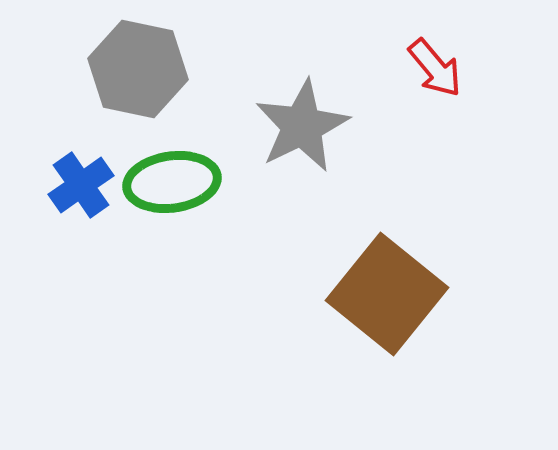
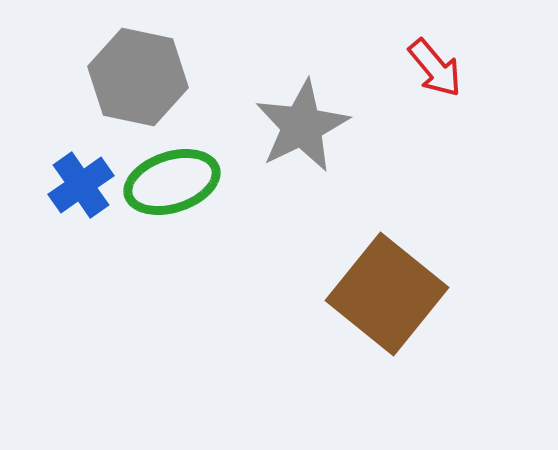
gray hexagon: moved 8 px down
green ellipse: rotated 10 degrees counterclockwise
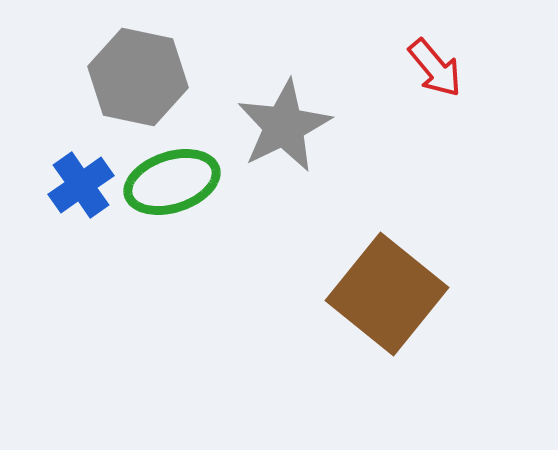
gray star: moved 18 px left
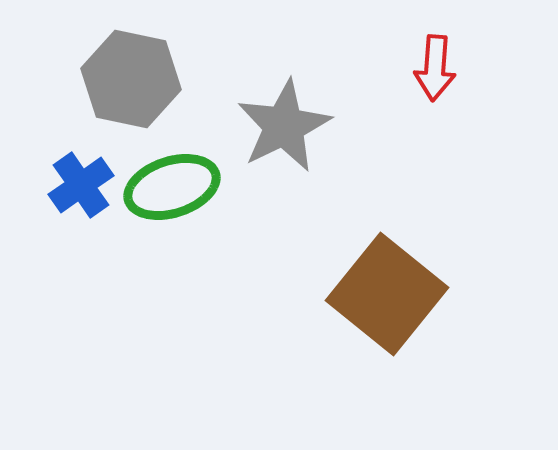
red arrow: rotated 44 degrees clockwise
gray hexagon: moved 7 px left, 2 px down
green ellipse: moved 5 px down
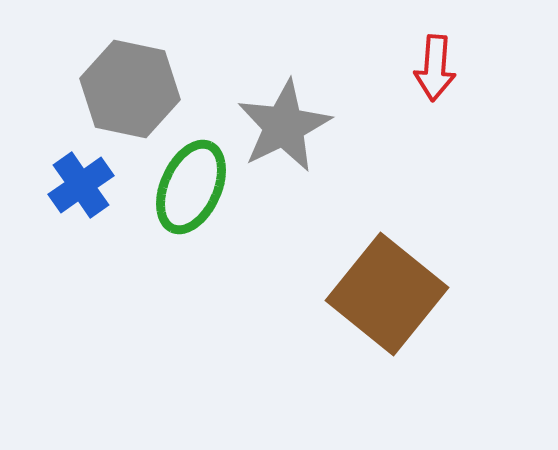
gray hexagon: moved 1 px left, 10 px down
green ellipse: moved 19 px right; rotated 48 degrees counterclockwise
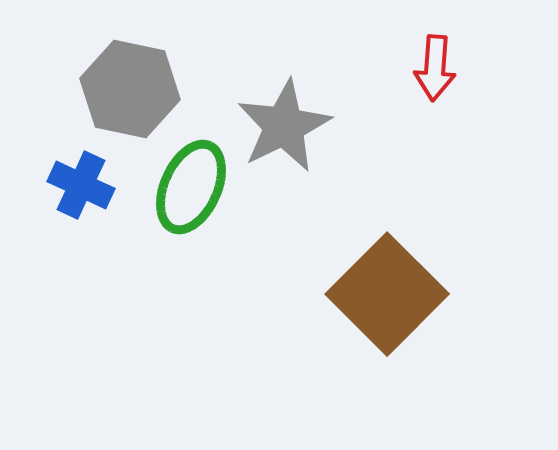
blue cross: rotated 30 degrees counterclockwise
brown square: rotated 6 degrees clockwise
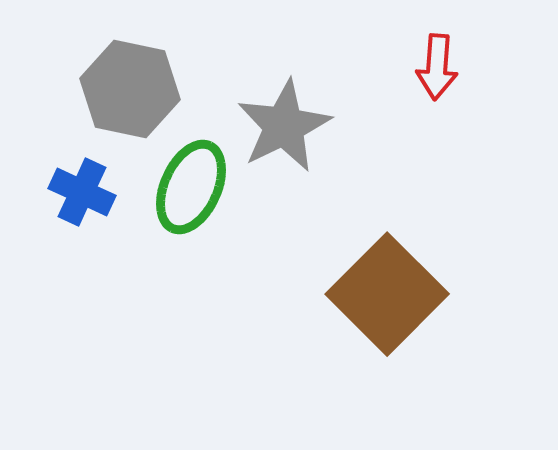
red arrow: moved 2 px right, 1 px up
blue cross: moved 1 px right, 7 px down
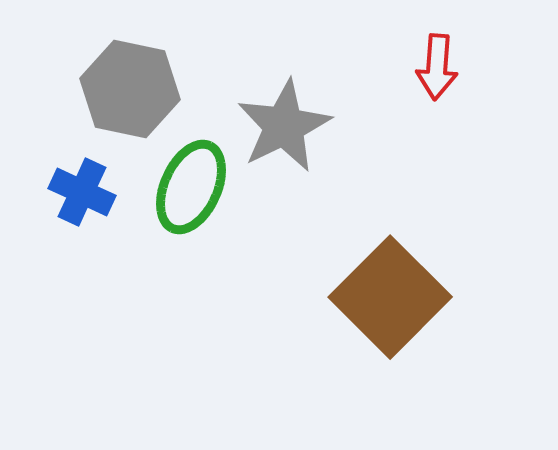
brown square: moved 3 px right, 3 px down
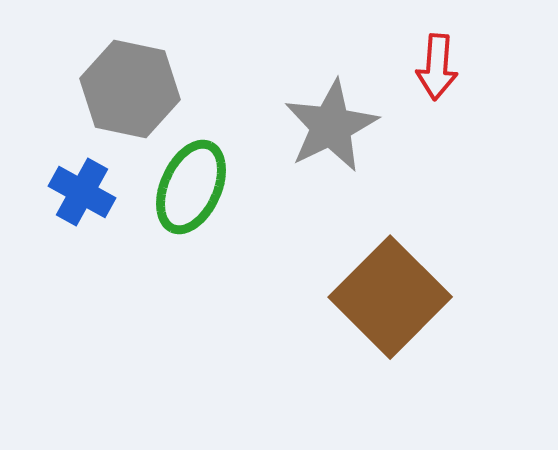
gray star: moved 47 px right
blue cross: rotated 4 degrees clockwise
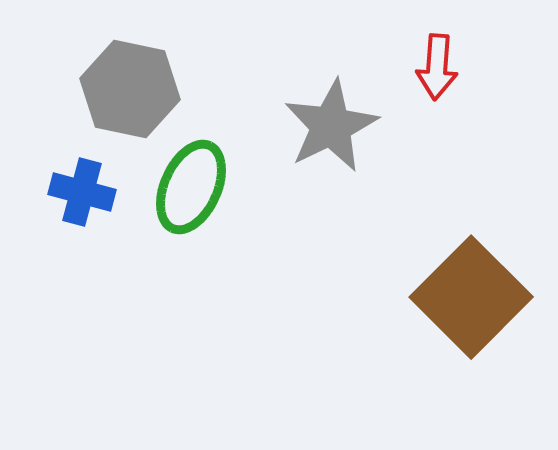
blue cross: rotated 14 degrees counterclockwise
brown square: moved 81 px right
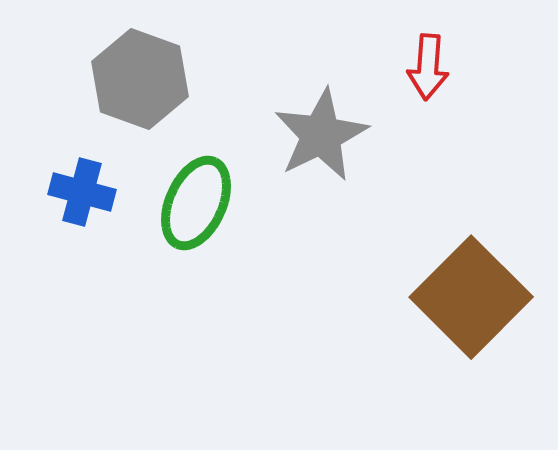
red arrow: moved 9 px left
gray hexagon: moved 10 px right, 10 px up; rotated 8 degrees clockwise
gray star: moved 10 px left, 9 px down
green ellipse: moved 5 px right, 16 px down
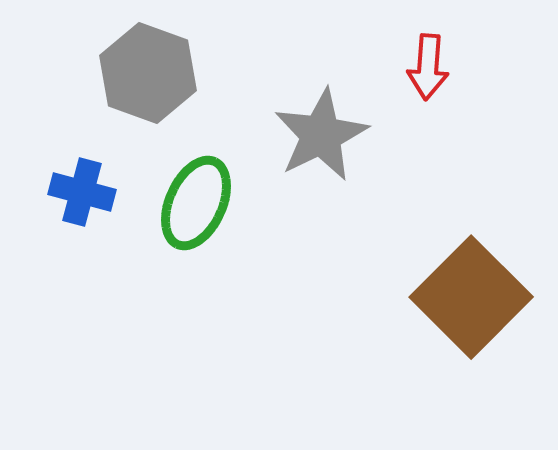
gray hexagon: moved 8 px right, 6 px up
